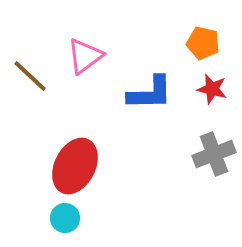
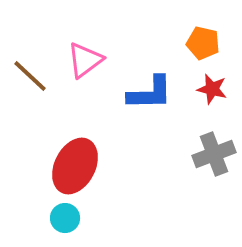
pink triangle: moved 4 px down
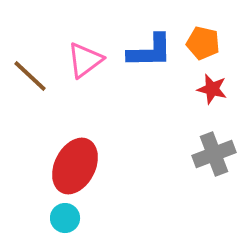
blue L-shape: moved 42 px up
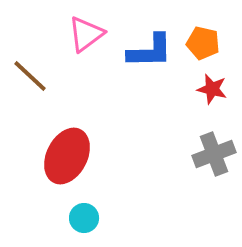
pink triangle: moved 1 px right, 26 px up
red ellipse: moved 8 px left, 10 px up
cyan circle: moved 19 px right
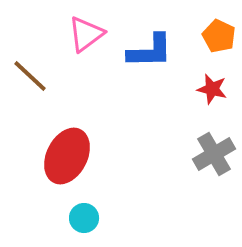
orange pentagon: moved 16 px right, 7 px up; rotated 12 degrees clockwise
gray cross: rotated 9 degrees counterclockwise
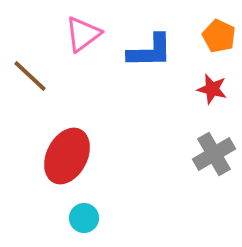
pink triangle: moved 3 px left
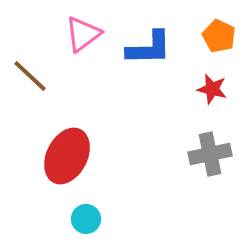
blue L-shape: moved 1 px left, 3 px up
gray cross: moved 4 px left; rotated 18 degrees clockwise
cyan circle: moved 2 px right, 1 px down
